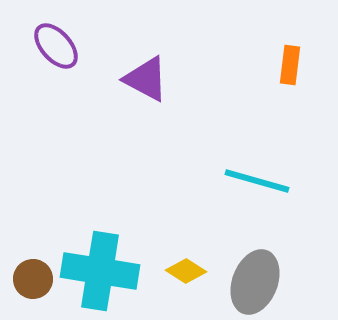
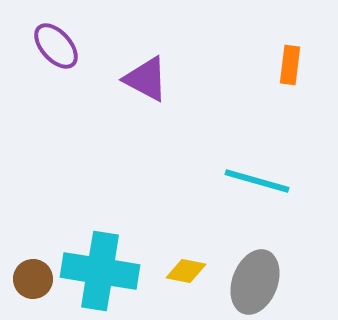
yellow diamond: rotated 21 degrees counterclockwise
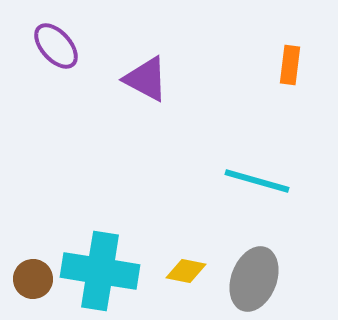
gray ellipse: moved 1 px left, 3 px up
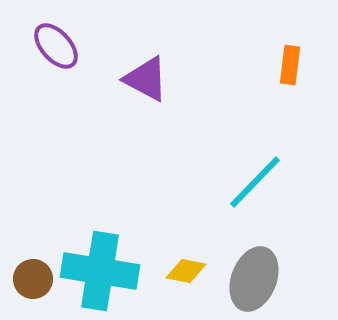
cyan line: moved 2 px left, 1 px down; rotated 62 degrees counterclockwise
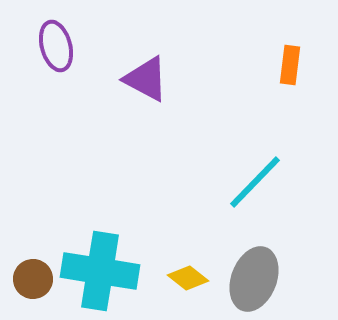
purple ellipse: rotated 27 degrees clockwise
yellow diamond: moved 2 px right, 7 px down; rotated 27 degrees clockwise
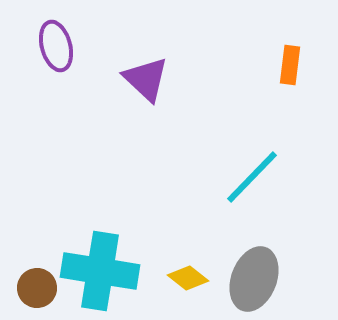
purple triangle: rotated 15 degrees clockwise
cyan line: moved 3 px left, 5 px up
brown circle: moved 4 px right, 9 px down
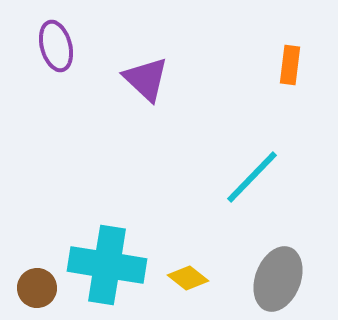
cyan cross: moved 7 px right, 6 px up
gray ellipse: moved 24 px right
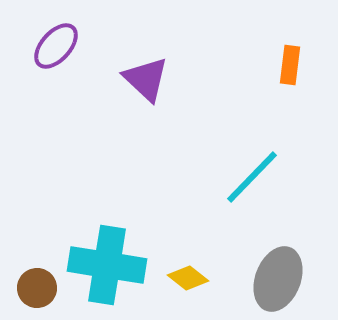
purple ellipse: rotated 57 degrees clockwise
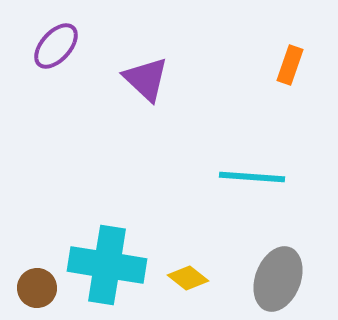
orange rectangle: rotated 12 degrees clockwise
cyan line: rotated 50 degrees clockwise
